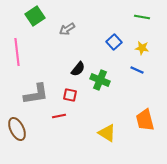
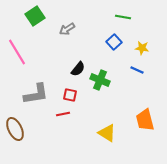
green line: moved 19 px left
pink line: rotated 24 degrees counterclockwise
red line: moved 4 px right, 2 px up
brown ellipse: moved 2 px left
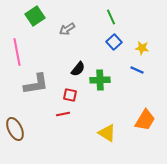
green line: moved 12 px left; rotated 56 degrees clockwise
pink line: rotated 20 degrees clockwise
green cross: rotated 24 degrees counterclockwise
gray L-shape: moved 10 px up
orange trapezoid: rotated 135 degrees counterclockwise
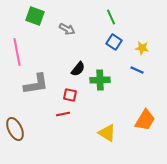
green square: rotated 36 degrees counterclockwise
gray arrow: rotated 119 degrees counterclockwise
blue square: rotated 14 degrees counterclockwise
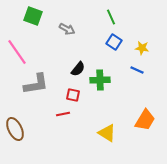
green square: moved 2 px left
pink line: rotated 24 degrees counterclockwise
red square: moved 3 px right
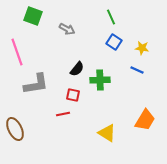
pink line: rotated 16 degrees clockwise
black semicircle: moved 1 px left
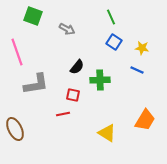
black semicircle: moved 2 px up
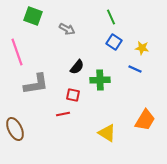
blue line: moved 2 px left, 1 px up
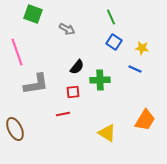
green square: moved 2 px up
red square: moved 3 px up; rotated 16 degrees counterclockwise
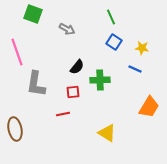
gray L-shape: rotated 108 degrees clockwise
orange trapezoid: moved 4 px right, 13 px up
brown ellipse: rotated 15 degrees clockwise
